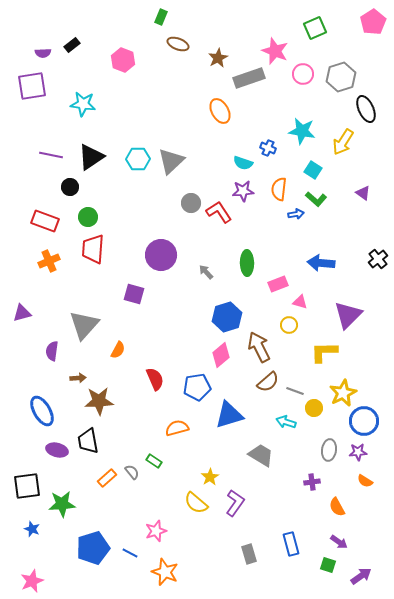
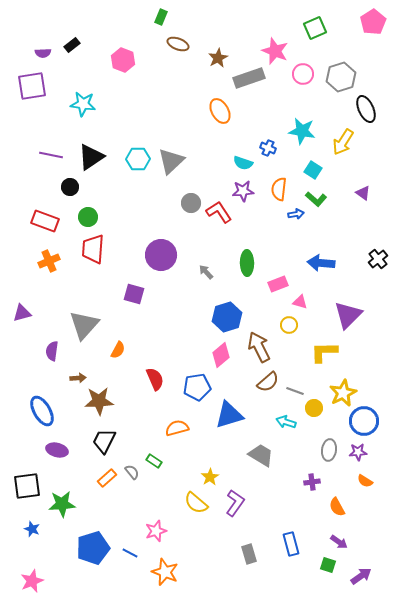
black trapezoid at (88, 441): moved 16 px right; rotated 36 degrees clockwise
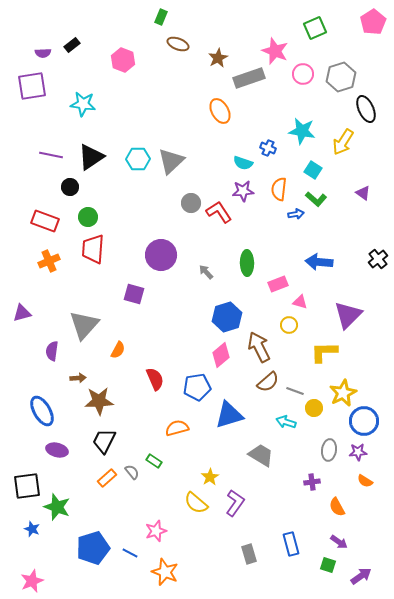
blue arrow at (321, 263): moved 2 px left, 1 px up
green star at (62, 504): moved 5 px left, 3 px down; rotated 24 degrees clockwise
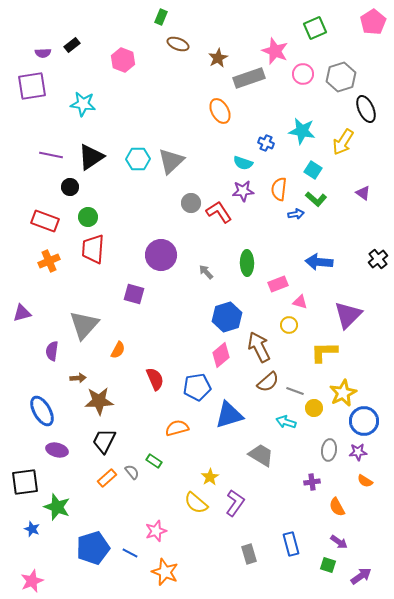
blue cross at (268, 148): moved 2 px left, 5 px up
black square at (27, 486): moved 2 px left, 4 px up
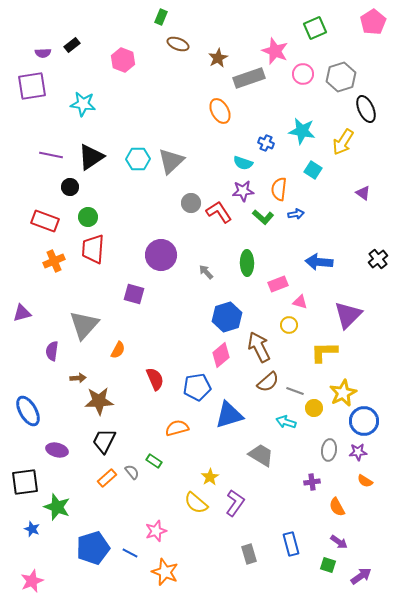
green L-shape at (316, 199): moved 53 px left, 18 px down
orange cross at (49, 261): moved 5 px right
blue ellipse at (42, 411): moved 14 px left
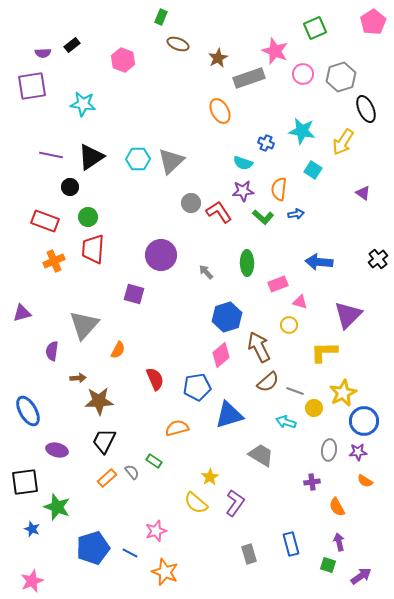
purple arrow at (339, 542): rotated 138 degrees counterclockwise
